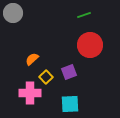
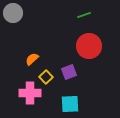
red circle: moved 1 px left, 1 px down
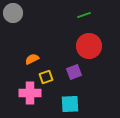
orange semicircle: rotated 16 degrees clockwise
purple square: moved 5 px right
yellow square: rotated 24 degrees clockwise
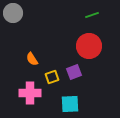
green line: moved 8 px right
orange semicircle: rotated 96 degrees counterclockwise
yellow square: moved 6 px right
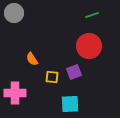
gray circle: moved 1 px right
yellow square: rotated 24 degrees clockwise
pink cross: moved 15 px left
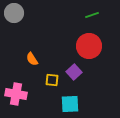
purple square: rotated 21 degrees counterclockwise
yellow square: moved 3 px down
pink cross: moved 1 px right, 1 px down; rotated 10 degrees clockwise
